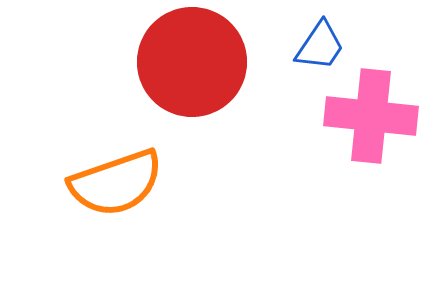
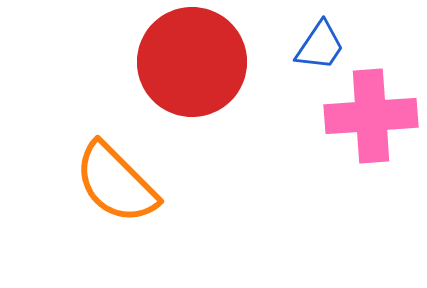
pink cross: rotated 10 degrees counterclockwise
orange semicircle: rotated 64 degrees clockwise
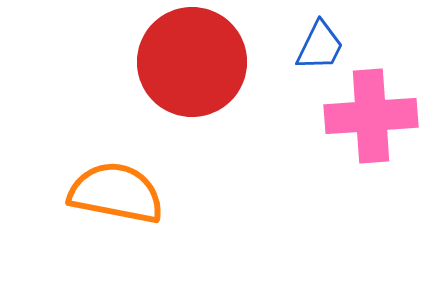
blue trapezoid: rotated 8 degrees counterclockwise
orange semicircle: moved 10 px down; rotated 146 degrees clockwise
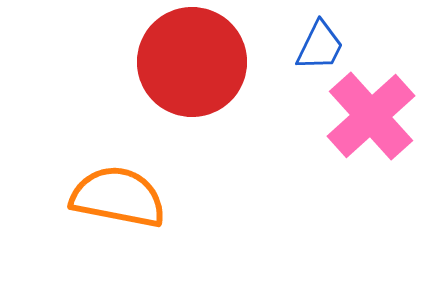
pink cross: rotated 38 degrees counterclockwise
orange semicircle: moved 2 px right, 4 px down
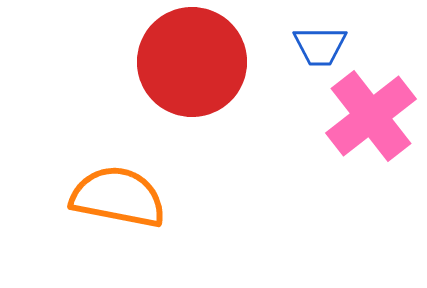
blue trapezoid: rotated 64 degrees clockwise
pink cross: rotated 4 degrees clockwise
